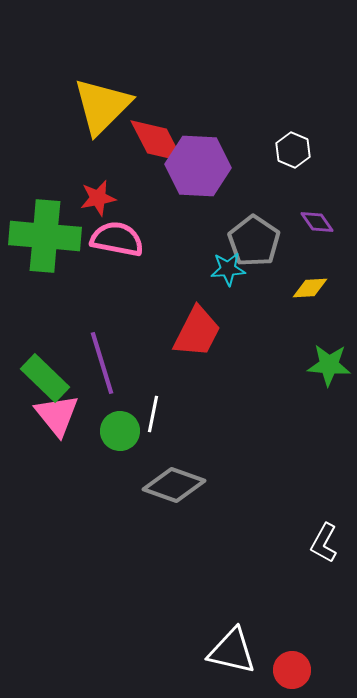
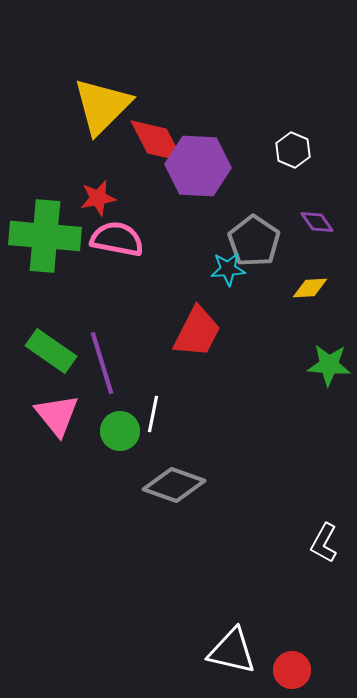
green rectangle: moved 6 px right, 27 px up; rotated 9 degrees counterclockwise
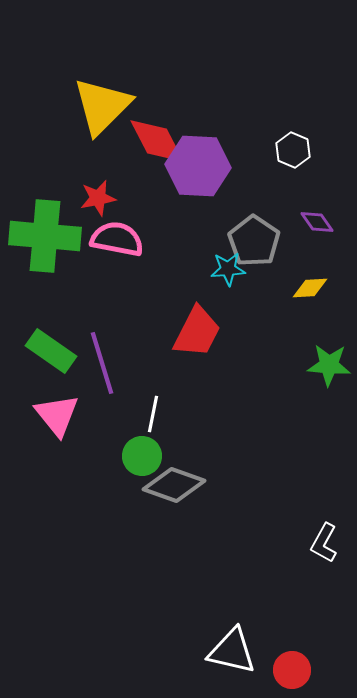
green circle: moved 22 px right, 25 px down
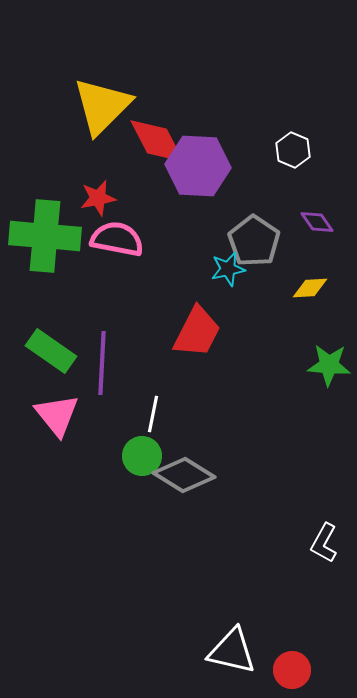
cyan star: rotated 8 degrees counterclockwise
purple line: rotated 20 degrees clockwise
gray diamond: moved 10 px right, 10 px up; rotated 12 degrees clockwise
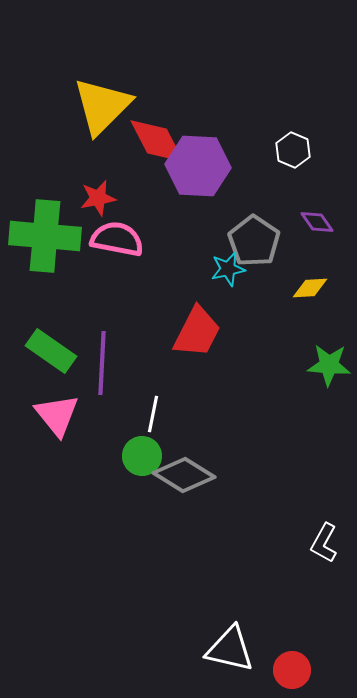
white triangle: moved 2 px left, 2 px up
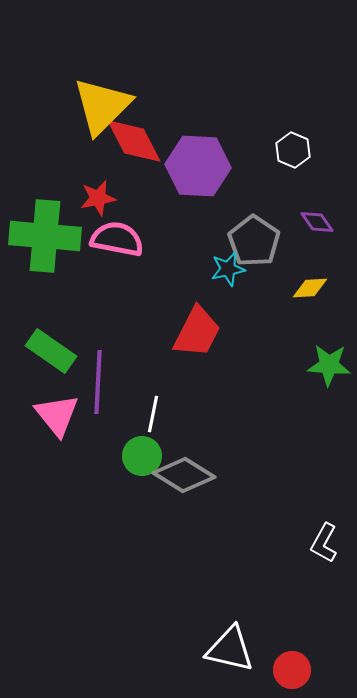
red diamond: moved 23 px left
purple line: moved 4 px left, 19 px down
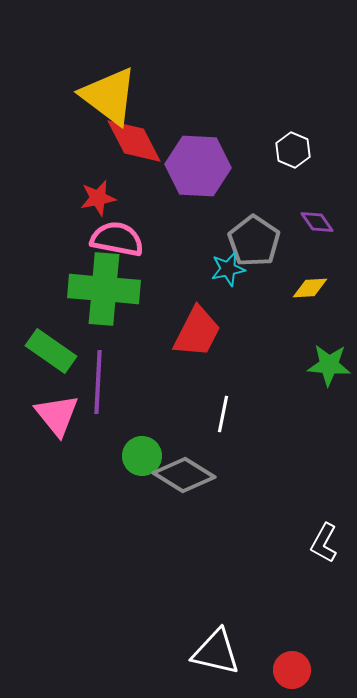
yellow triangle: moved 7 px right, 10 px up; rotated 38 degrees counterclockwise
green cross: moved 59 px right, 53 px down
white line: moved 70 px right
white triangle: moved 14 px left, 3 px down
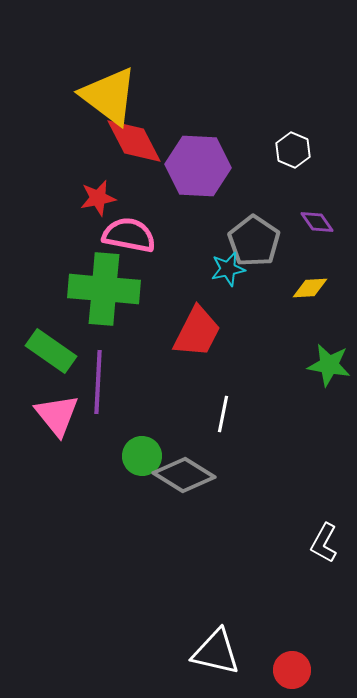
pink semicircle: moved 12 px right, 4 px up
green star: rotated 6 degrees clockwise
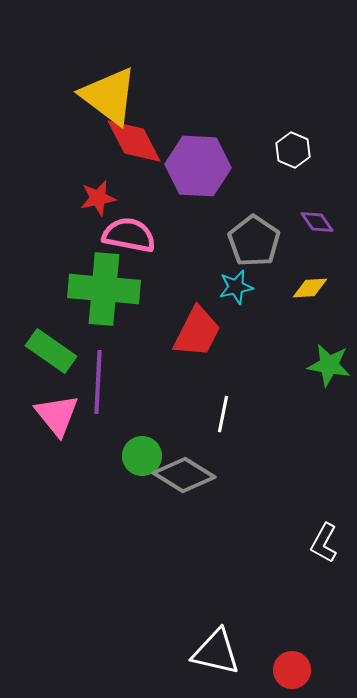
cyan star: moved 8 px right, 18 px down
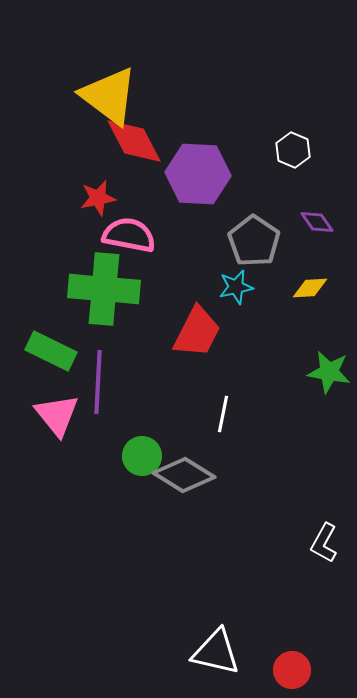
purple hexagon: moved 8 px down
green rectangle: rotated 9 degrees counterclockwise
green star: moved 7 px down
